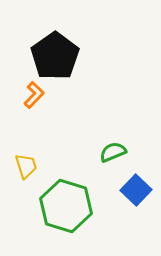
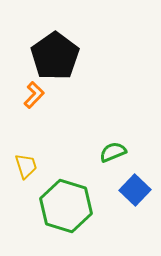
blue square: moved 1 px left
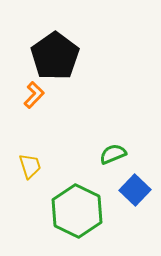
green semicircle: moved 2 px down
yellow trapezoid: moved 4 px right
green hexagon: moved 11 px right, 5 px down; rotated 9 degrees clockwise
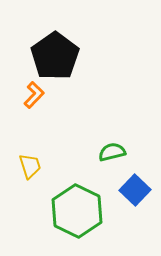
green semicircle: moved 1 px left, 2 px up; rotated 8 degrees clockwise
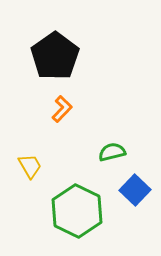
orange L-shape: moved 28 px right, 14 px down
yellow trapezoid: rotated 12 degrees counterclockwise
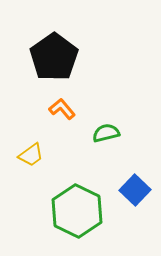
black pentagon: moved 1 px left, 1 px down
orange L-shape: rotated 84 degrees counterclockwise
green semicircle: moved 6 px left, 19 px up
yellow trapezoid: moved 1 px right, 11 px up; rotated 84 degrees clockwise
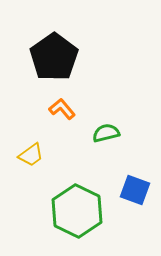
blue square: rotated 24 degrees counterclockwise
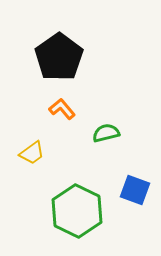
black pentagon: moved 5 px right
yellow trapezoid: moved 1 px right, 2 px up
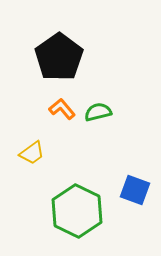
green semicircle: moved 8 px left, 21 px up
